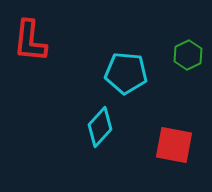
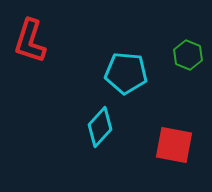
red L-shape: rotated 12 degrees clockwise
green hexagon: rotated 12 degrees counterclockwise
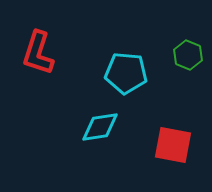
red L-shape: moved 8 px right, 12 px down
cyan diamond: rotated 39 degrees clockwise
red square: moved 1 px left
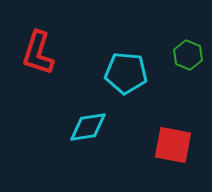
cyan diamond: moved 12 px left
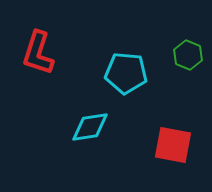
cyan diamond: moved 2 px right
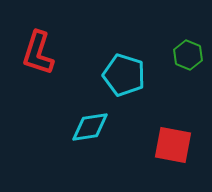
cyan pentagon: moved 2 px left, 2 px down; rotated 12 degrees clockwise
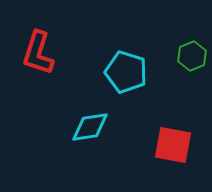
green hexagon: moved 4 px right, 1 px down; rotated 16 degrees clockwise
cyan pentagon: moved 2 px right, 3 px up
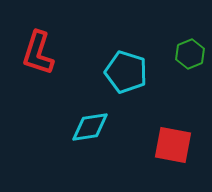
green hexagon: moved 2 px left, 2 px up
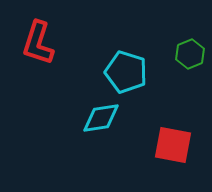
red L-shape: moved 10 px up
cyan diamond: moved 11 px right, 9 px up
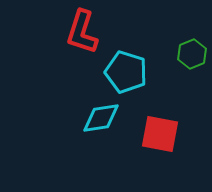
red L-shape: moved 44 px right, 11 px up
green hexagon: moved 2 px right
red square: moved 13 px left, 11 px up
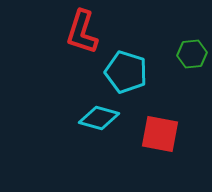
green hexagon: rotated 16 degrees clockwise
cyan diamond: moved 2 px left; rotated 24 degrees clockwise
